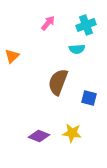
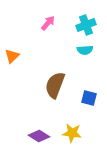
cyan semicircle: moved 8 px right, 1 px down
brown semicircle: moved 3 px left, 3 px down
purple diamond: rotated 10 degrees clockwise
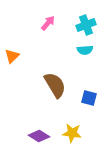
brown semicircle: rotated 128 degrees clockwise
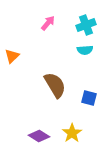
yellow star: rotated 30 degrees clockwise
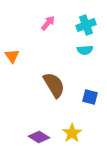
orange triangle: rotated 21 degrees counterclockwise
brown semicircle: moved 1 px left
blue square: moved 1 px right, 1 px up
purple diamond: moved 1 px down
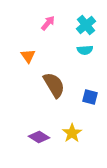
cyan cross: rotated 18 degrees counterclockwise
orange triangle: moved 16 px right
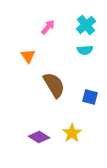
pink arrow: moved 4 px down
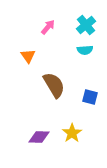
purple diamond: rotated 30 degrees counterclockwise
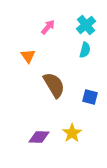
cyan semicircle: rotated 70 degrees counterclockwise
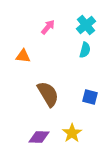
orange triangle: moved 5 px left; rotated 49 degrees counterclockwise
brown semicircle: moved 6 px left, 9 px down
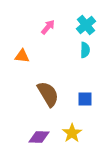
cyan semicircle: rotated 14 degrees counterclockwise
orange triangle: moved 1 px left
blue square: moved 5 px left, 2 px down; rotated 14 degrees counterclockwise
